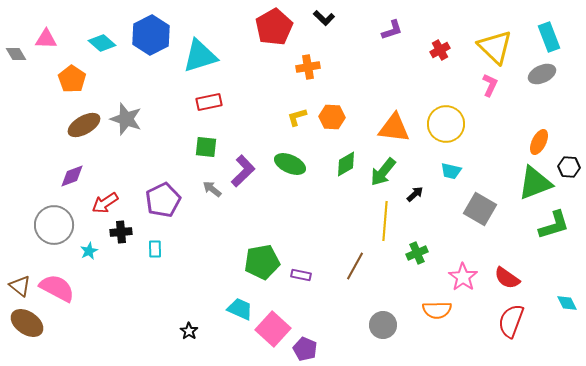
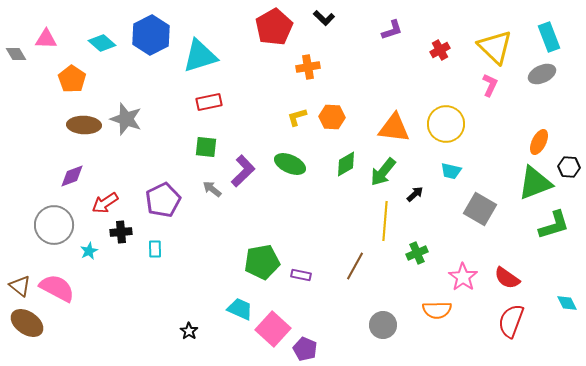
brown ellipse at (84, 125): rotated 32 degrees clockwise
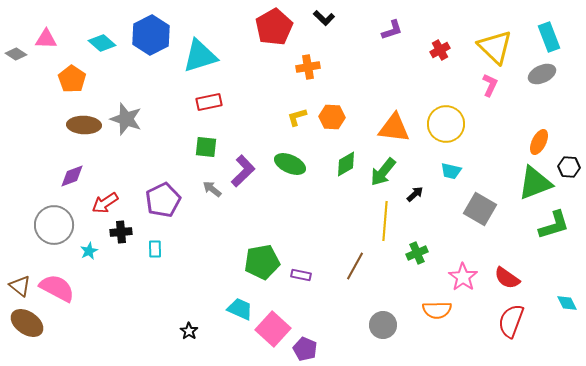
gray diamond at (16, 54): rotated 25 degrees counterclockwise
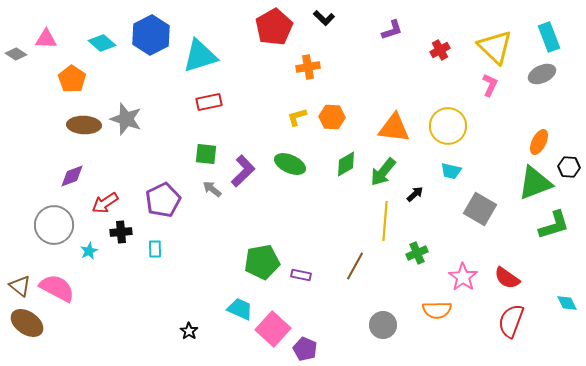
yellow circle at (446, 124): moved 2 px right, 2 px down
green square at (206, 147): moved 7 px down
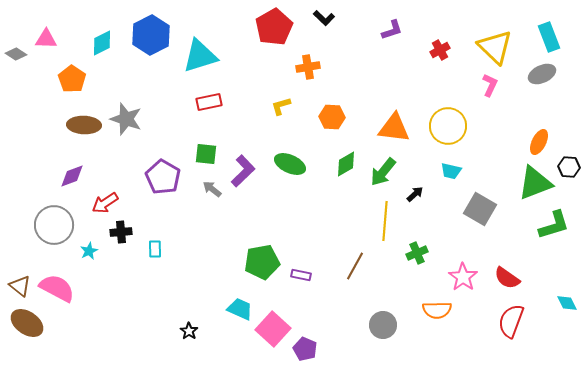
cyan diamond at (102, 43): rotated 68 degrees counterclockwise
yellow L-shape at (297, 117): moved 16 px left, 11 px up
purple pentagon at (163, 200): moved 23 px up; rotated 16 degrees counterclockwise
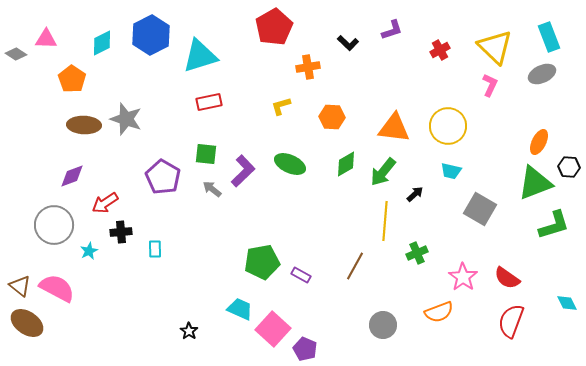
black L-shape at (324, 18): moved 24 px right, 25 px down
purple rectangle at (301, 275): rotated 18 degrees clockwise
orange semicircle at (437, 310): moved 2 px right, 2 px down; rotated 20 degrees counterclockwise
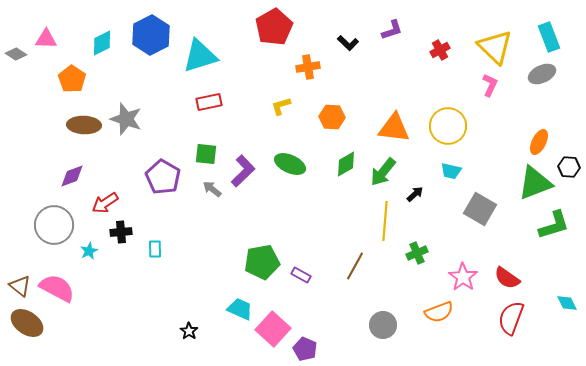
red semicircle at (511, 321): moved 3 px up
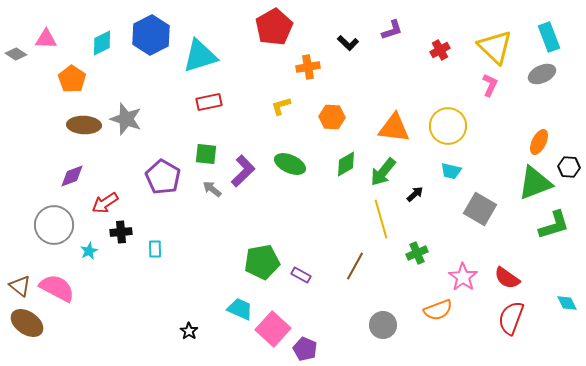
yellow line at (385, 221): moved 4 px left, 2 px up; rotated 21 degrees counterclockwise
orange semicircle at (439, 312): moved 1 px left, 2 px up
